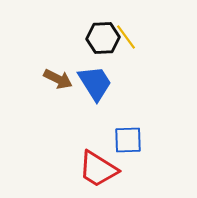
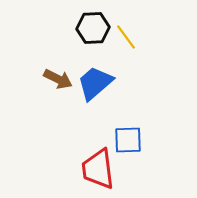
black hexagon: moved 10 px left, 10 px up
blue trapezoid: rotated 99 degrees counterclockwise
red trapezoid: rotated 51 degrees clockwise
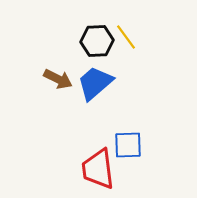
black hexagon: moved 4 px right, 13 px down
blue square: moved 5 px down
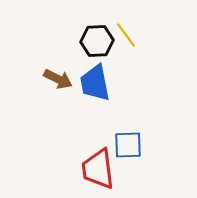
yellow line: moved 2 px up
blue trapezoid: rotated 60 degrees counterclockwise
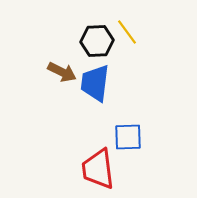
yellow line: moved 1 px right, 3 px up
brown arrow: moved 4 px right, 7 px up
blue trapezoid: rotated 18 degrees clockwise
blue square: moved 8 px up
